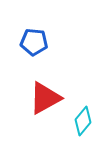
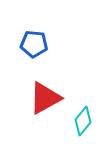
blue pentagon: moved 2 px down
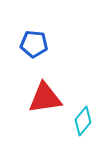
red triangle: rotated 21 degrees clockwise
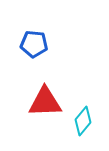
red triangle: moved 4 px down; rotated 6 degrees clockwise
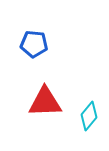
cyan diamond: moved 6 px right, 5 px up
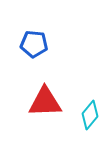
cyan diamond: moved 1 px right, 1 px up
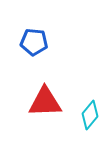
blue pentagon: moved 2 px up
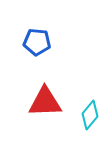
blue pentagon: moved 3 px right
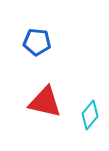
red triangle: rotated 15 degrees clockwise
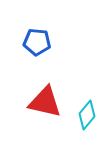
cyan diamond: moved 3 px left
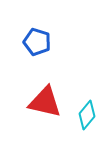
blue pentagon: rotated 12 degrees clockwise
